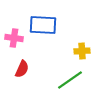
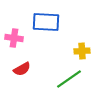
blue rectangle: moved 3 px right, 3 px up
red semicircle: rotated 36 degrees clockwise
green line: moved 1 px left, 1 px up
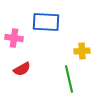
green line: rotated 68 degrees counterclockwise
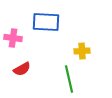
pink cross: moved 1 px left
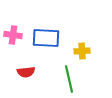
blue rectangle: moved 16 px down
pink cross: moved 3 px up
red semicircle: moved 4 px right, 3 px down; rotated 24 degrees clockwise
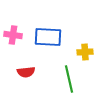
blue rectangle: moved 2 px right, 1 px up
yellow cross: moved 3 px right, 1 px down
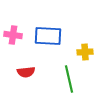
blue rectangle: moved 1 px up
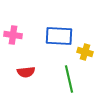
blue rectangle: moved 11 px right
yellow cross: rotated 21 degrees clockwise
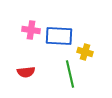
pink cross: moved 18 px right, 5 px up
green line: moved 1 px right, 5 px up
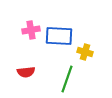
pink cross: rotated 18 degrees counterclockwise
green line: moved 3 px left, 5 px down; rotated 32 degrees clockwise
